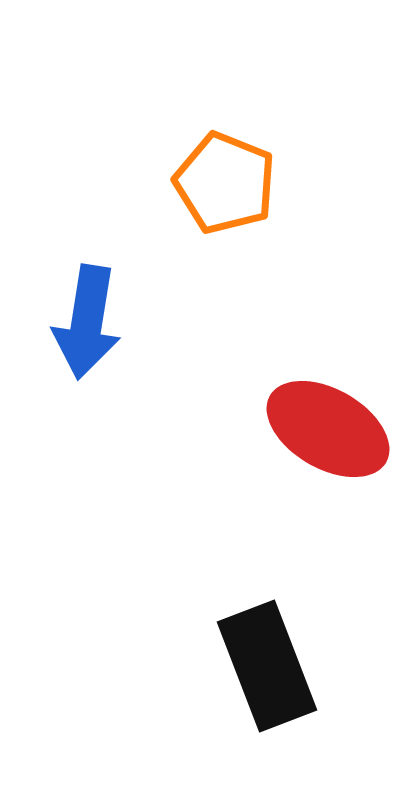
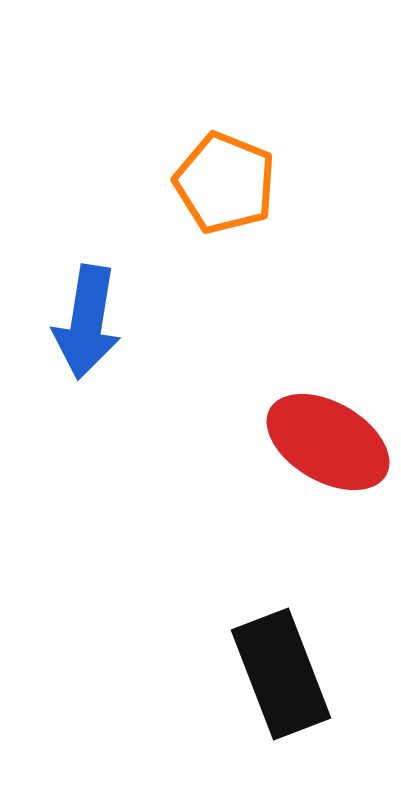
red ellipse: moved 13 px down
black rectangle: moved 14 px right, 8 px down
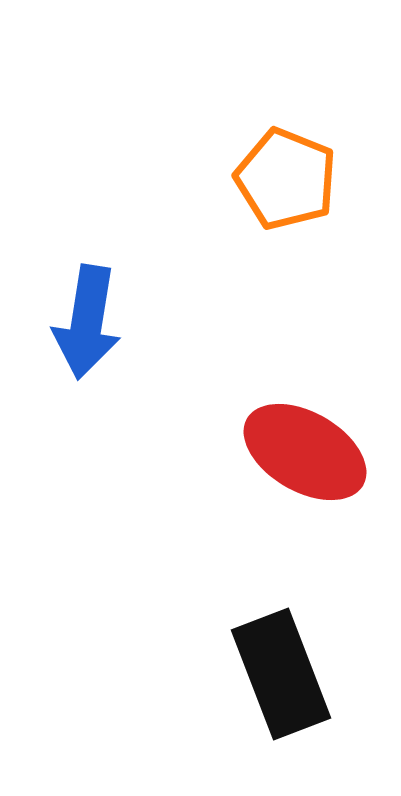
orange pentagon: moved 61 px right, 4 px up
red ellipse: moved 23 px left, 10 px down
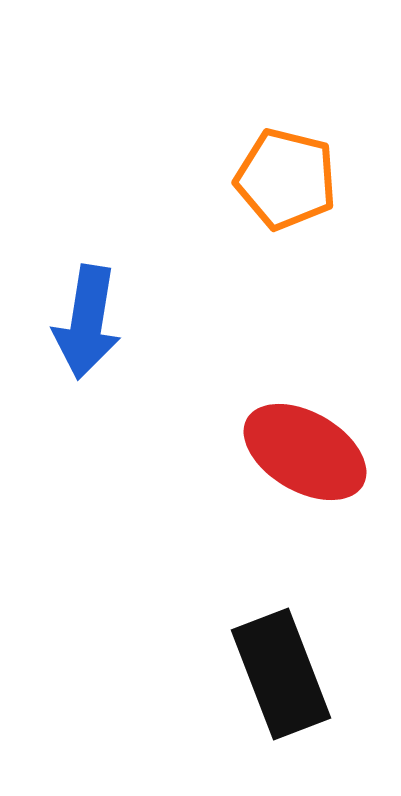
orange pentagon: rotated 8 degrees counterclockwise
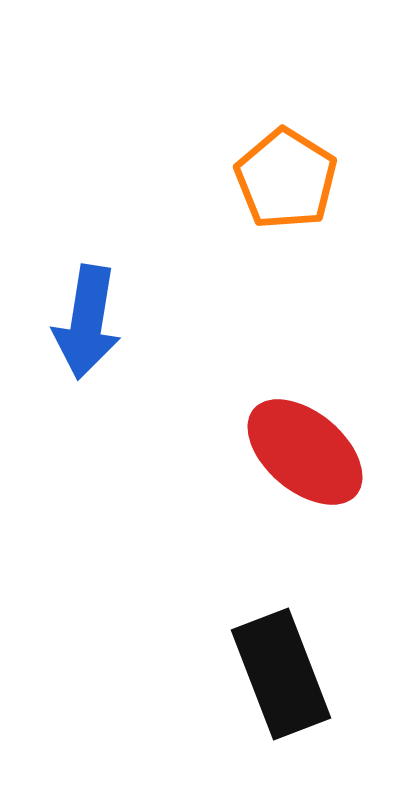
orange pentagon: rotated 18 degrees clockwise
red ellipse: rotated 10 degrees clockwise
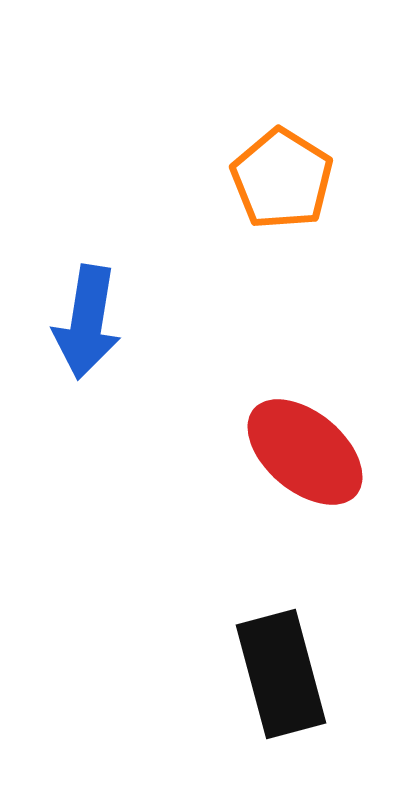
orange pentagon: moved 4 px left
black rectangle: rotated 6 degrees clockwise
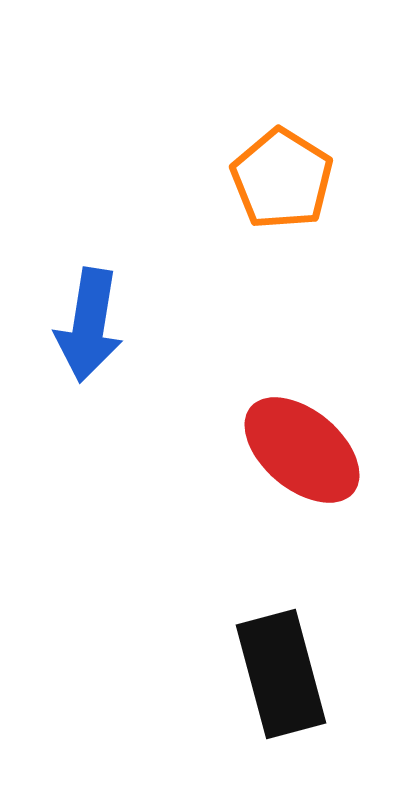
blue arrow: moved 2 px right, 3 px down
red ellipse: moved 3 px left, 2 px up
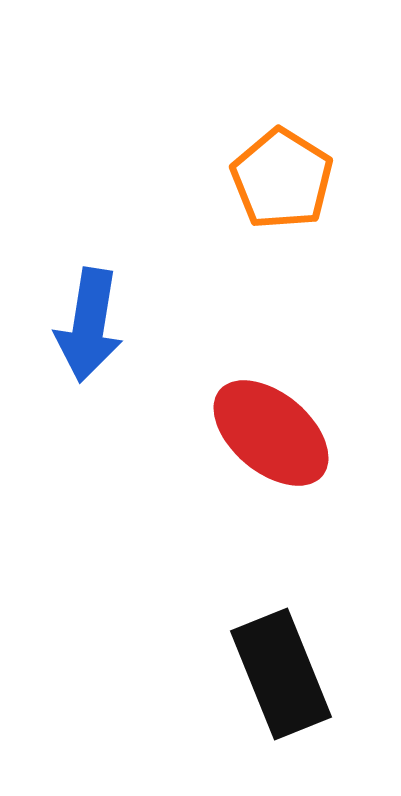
red ellipse: moved 31 px left, 17 px up
black rectangle: rotated 7 degrees counterclockwise
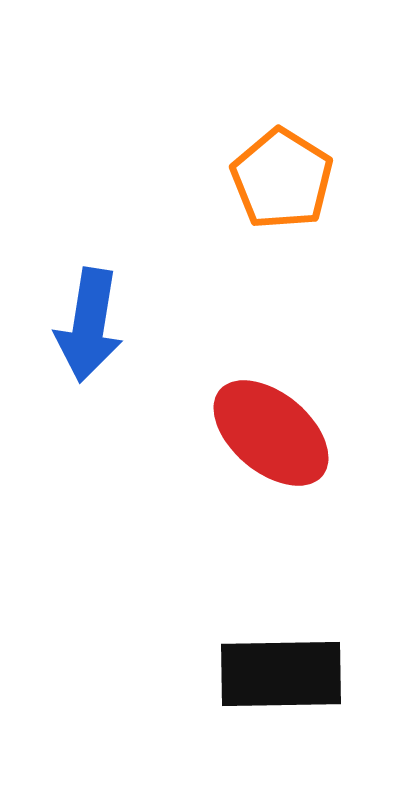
black rectangle: rotated 69 degrees counterclockwise
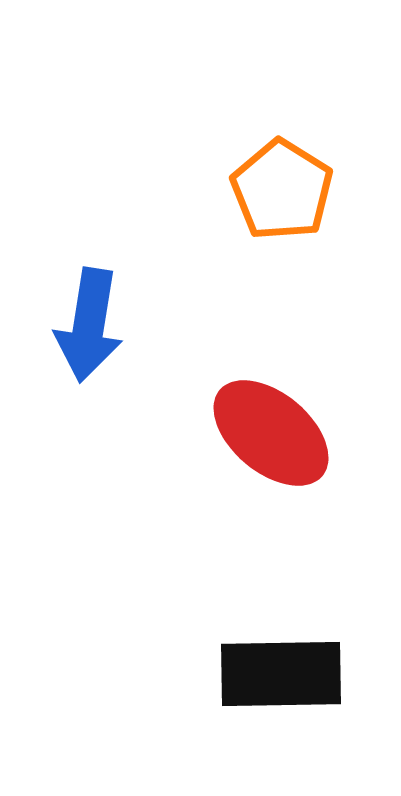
orange pentagon: moved 11 px down
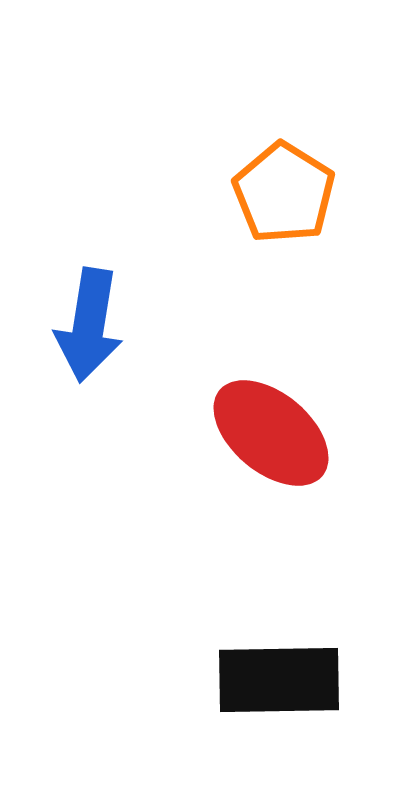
orange pentagon: moved 2 px right, 3 px down
black rectangle: moved 2 px left, 6 px down
